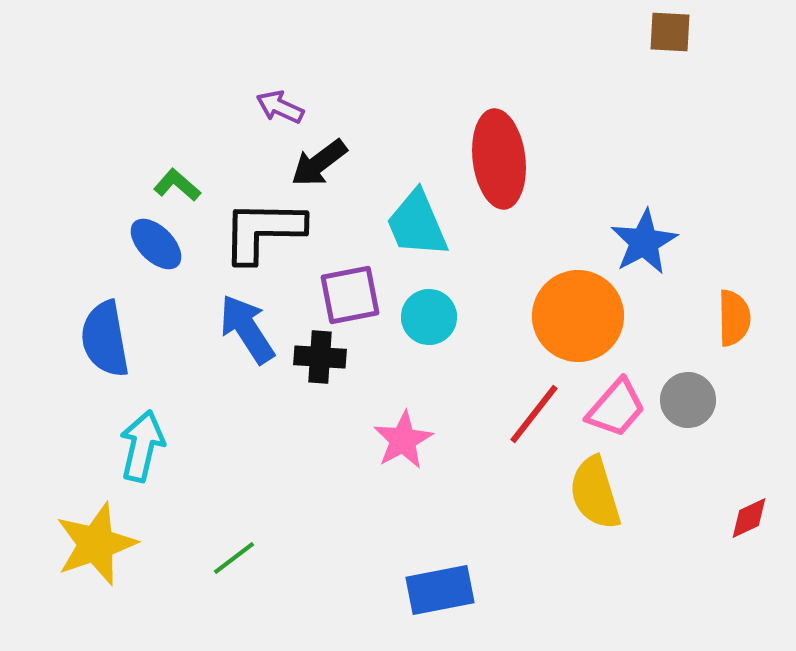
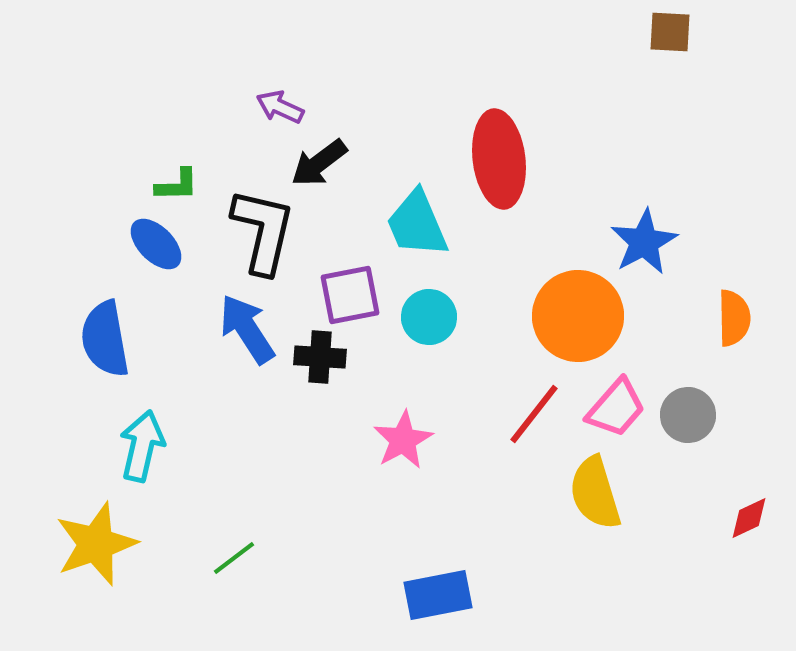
green L-shape: rotated 138 degrees clockwise
black L-shape: rotated 102 degrees clockwise
gray circle: moved 15 px down
blue rectangle: moved 2 px left, 5 px down
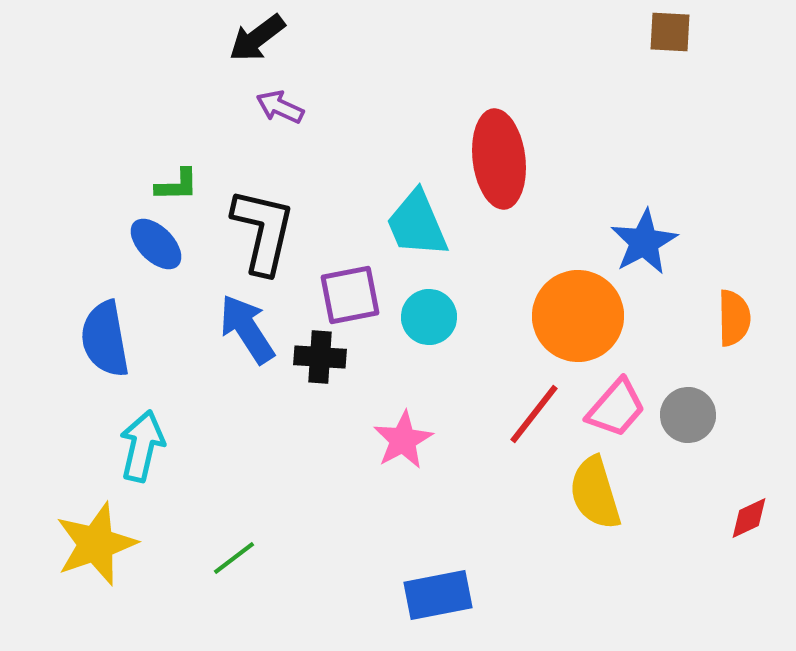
black arrow: moved 62 px left, 125 px up
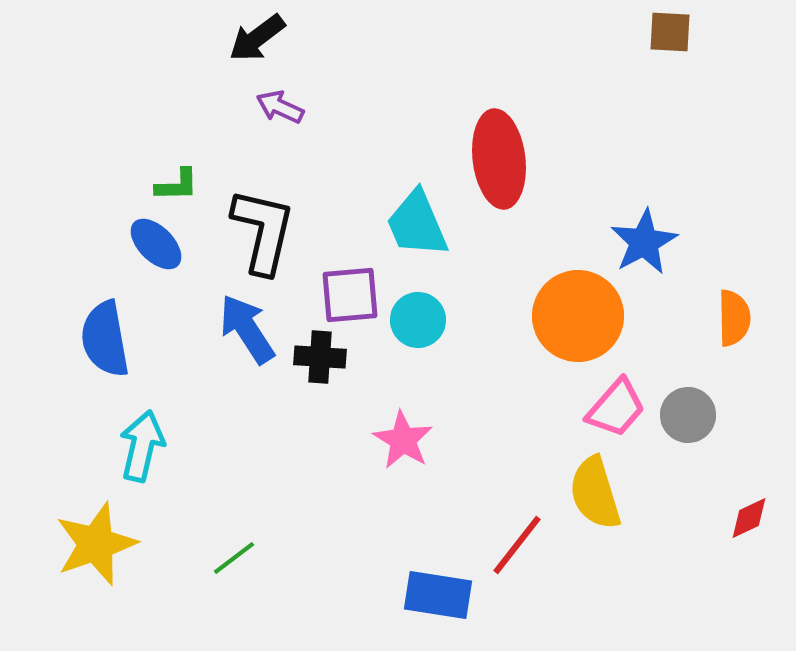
purple square: rotated 6 degrees clockwise
cyan circle: moved 11 px left, 3 px down
red line: moved 17 px left, 131 px down
pink star: rotated 12 degrees counterclockwise
blue rectangle: rotated 20 degrees clockwise
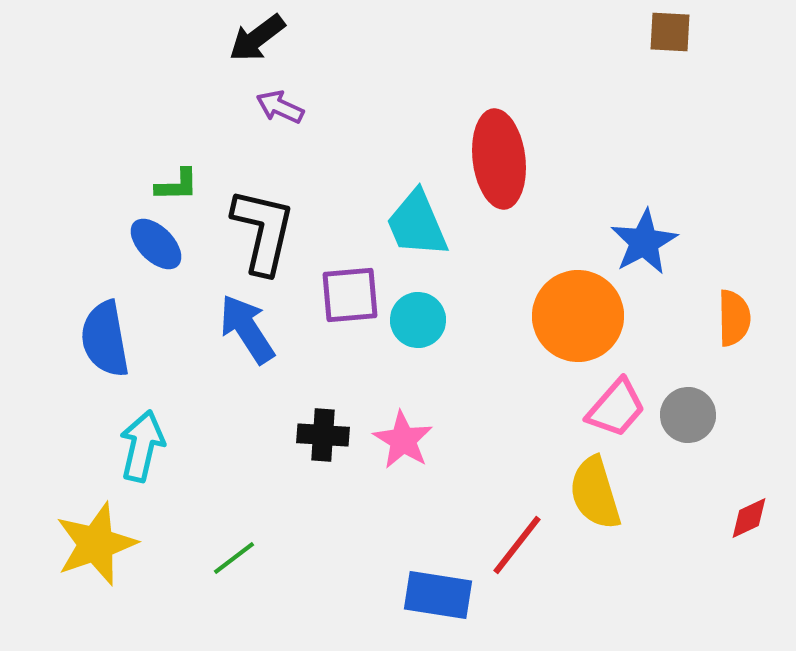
black cross: moved 3 px right, 78 px down
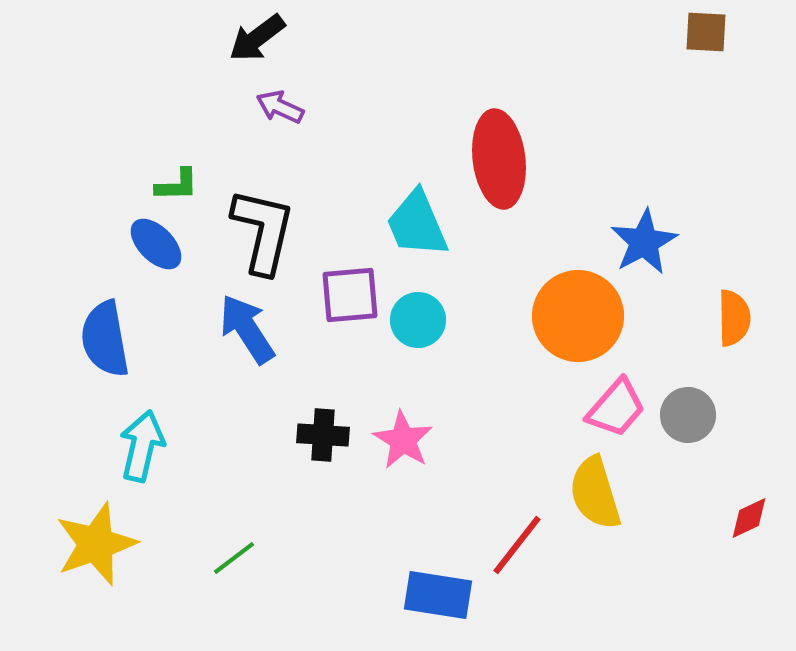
brown square: moved 36 px right
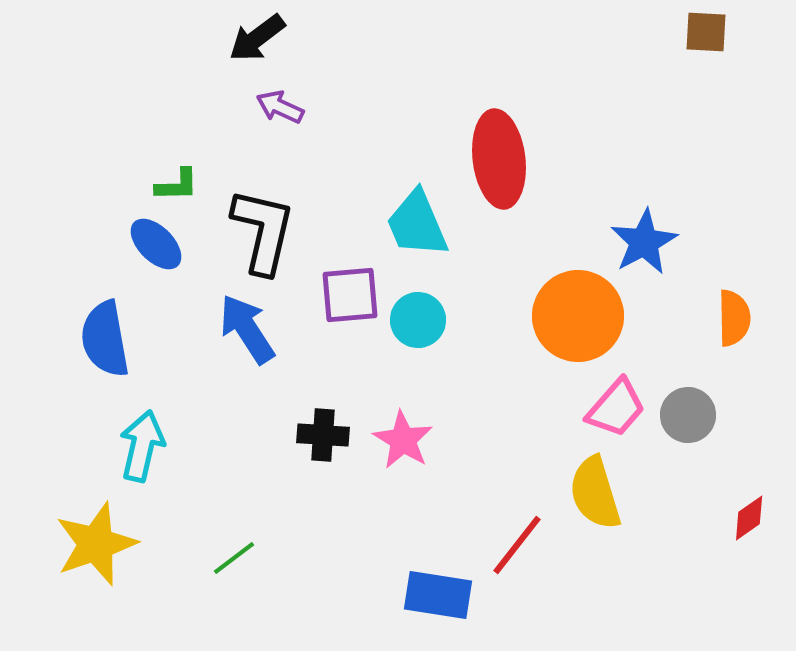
red diamond: rotated 9 degrees counterclockwise
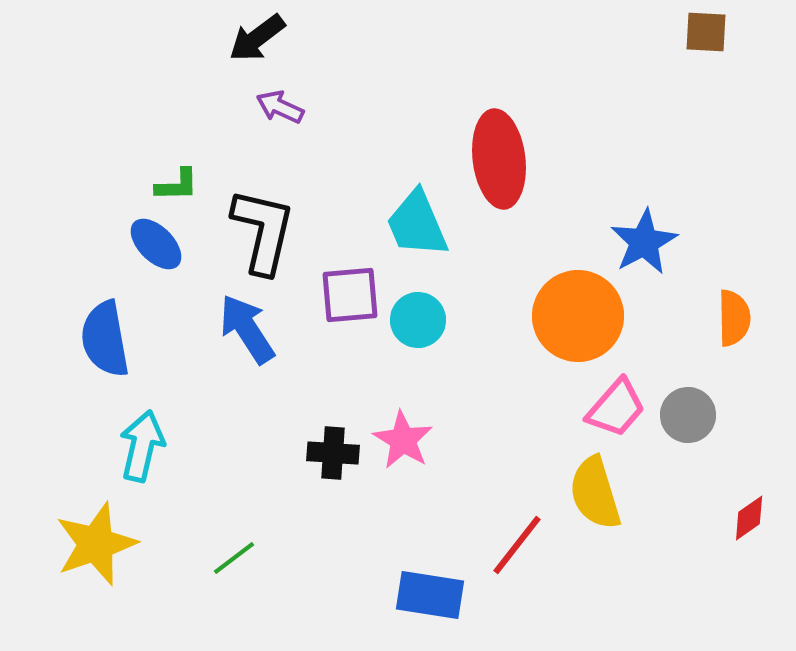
black cross: moved 10 px right, 18 px down
blue rectangle: moved 8 px left
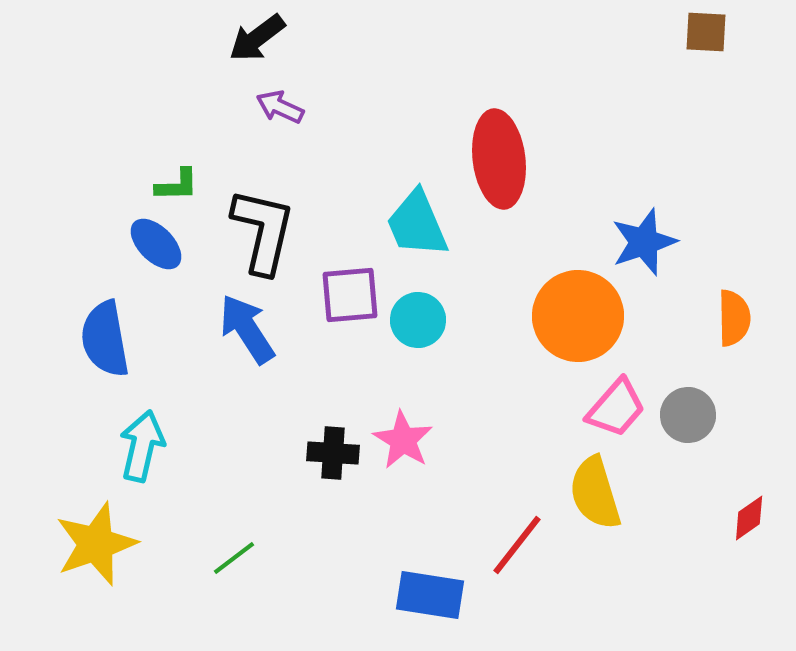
blue star: rotated 10 degrees clockwise
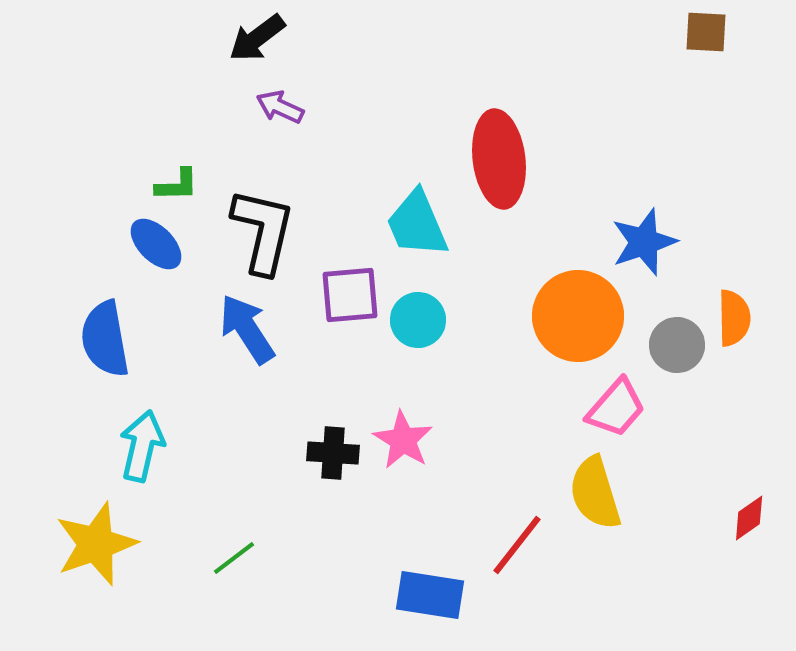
gray circle: moved 11 px left, 70 px up
